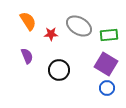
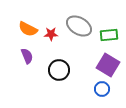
orange semicircle: moved 8 px down; rotated 150 degrees clockwise
purple square: moved 2 px right, 1 px down
blue circle: moved 5 px left, 1 px down
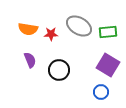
orange semicircle: rotated 18 degrees counterclockwise
green rectangle: moved 1 px left, 3 px up
purple semicircle: moved 3 px right, 4 px down
blue circle: moved 1 px left, 3 px down
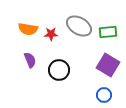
blue circle: moved 3 px right, 3 px down
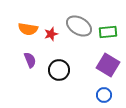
red star: rotated 16 degrees counterclockwise
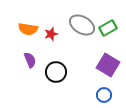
gray ellipse: moved 3 px right, 1 px up
green rectangle: moved 4 px up; rotated 24 degrees counterclockwise
black circle: moved 3 px left, 2 px down
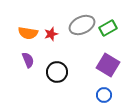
gray ellipse: rotated 55 degrees counterclockwise
orange semicircle: moved 4 px down
purple semicircle: moved 2 px left
black circle: moved 1 px right
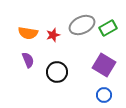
red star: moved 2 px right, 1 px down
purple square: moved 4 px left
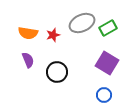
gray ellipse: moved 2 px up
purple square: moved 3 px right, 2 px up
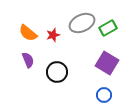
orange semicircle: rotated 30 degrees clockwise
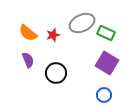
green rectangle: moved 2 px left, 5 px down; rotated 54 degrees clockwise
black circle: moved 1 px left, 1 px down
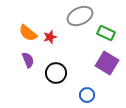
gray ellipse: moved 2 px left, 7 px up
red star: moved 3 px left, 2 px down
blue circle: moved 17 px left
